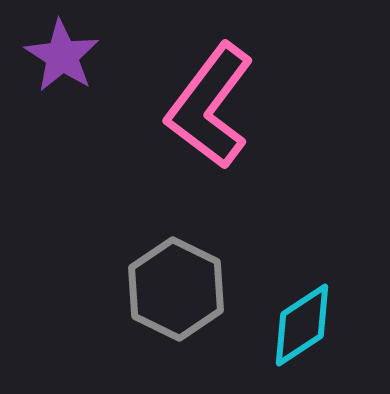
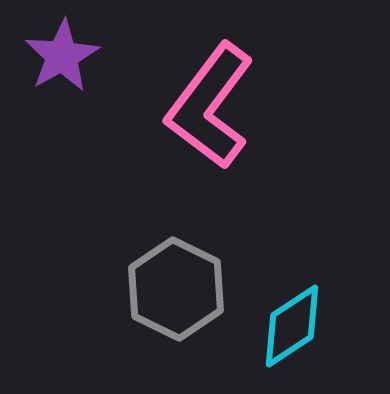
purple star: rotated 10 degrees clockwise
cyan diamond: moved 10 px left, 1 px down
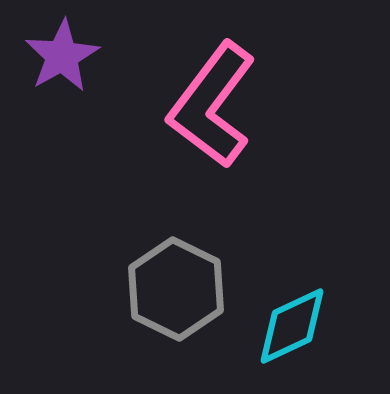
pink L-shape: moved 2 px right, 1 px up
cyan diamond: rotated 8 degrees clockwise
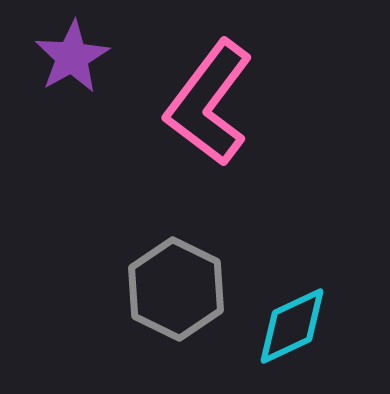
purple star: moved 10 px right, 1 px down
pink L-shape: moved 3 px left, 2 px up
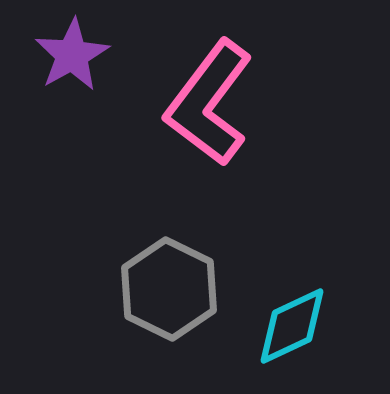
purple star: moved 2 px up
gray hexagon: moved 7 px left
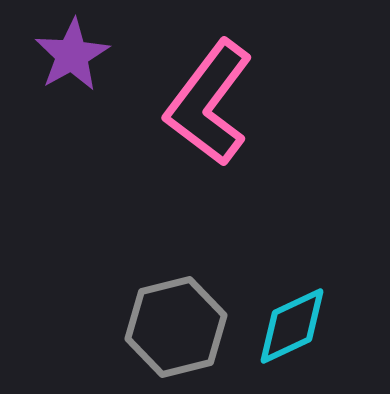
gray hexagon: moved 7 px right, 38 px down; rotated 20 degrees clockwise
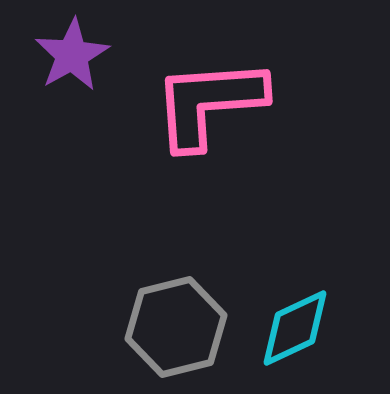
pink L-shape: rotated 49 degrees clockwise
cyan diamond: moved 3 px right, 2 px down
